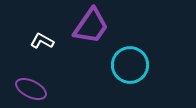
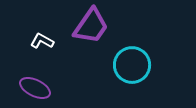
cyan circle: moved 2 px right
purple ellipse: moved 4 px right, 1 px up
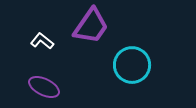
white L-shape: rotated 10 degrees clockwise
purple ellipse: moved 9 px right, 1 px up
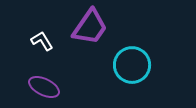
purple trapezoid: moved 1 px left, 1 px down
white L-shape: rotated 20 degrees clockwise
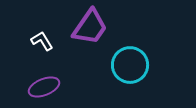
cyan circle: moved 2 px left
purple ellipse: rotated 48 degrees counterclockwise
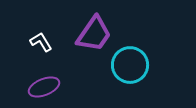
purple trapezoid: moved 4 px right, 7 px down
white L-shape: moved 1 px left, 1 px down
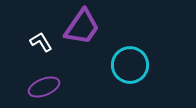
purple trapezoid: moved 12 px left, 7 px up
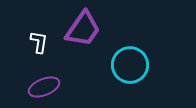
purple trapezoid: moved 1 px right, 2 px down
white L-shape: moved 2 px left; rotated 40 degrees clockwise
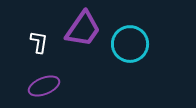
cyan circle: moved 21 px up
purple ellipse: moved 1 px up
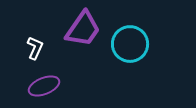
white L-shape: moved 4 px left, 6 px down; rotated 15 degrees clockwise
